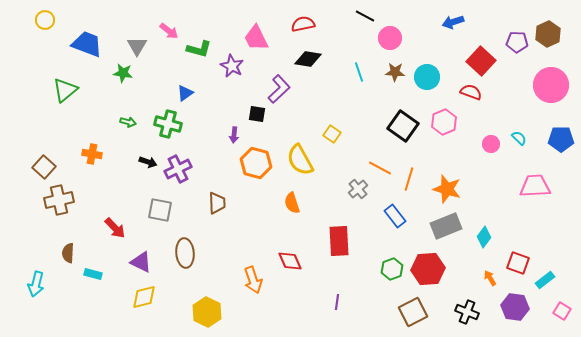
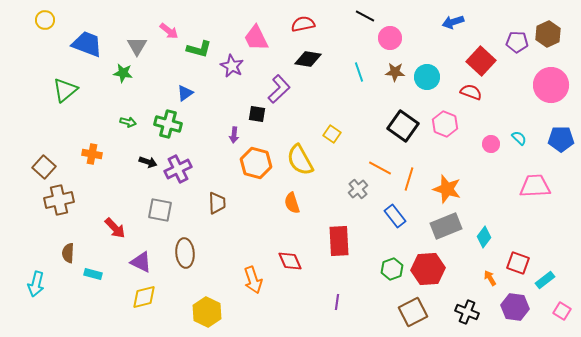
pink hexagon at (444, 122): moved 1 px right, 2 px down; rotated 15 degrees counterclockwise
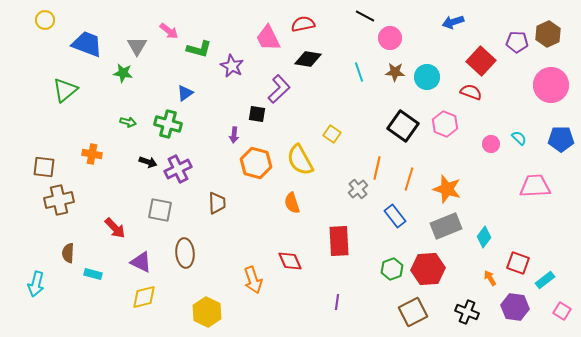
pink trapezoid at (256, 38): moved 12 px right
brown square at (44, 167): rotated 35 degrees counterclockwise
orange line at (380, 168): moved 3 px left; rotated 75 degrees clockwise
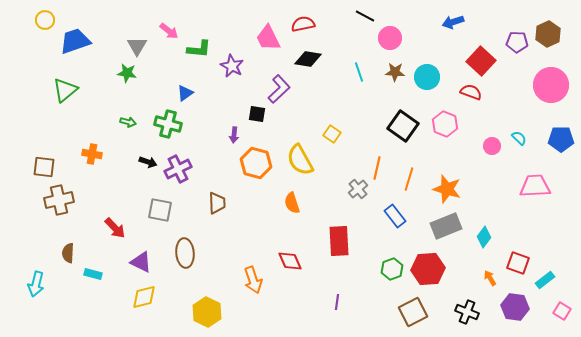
blue trapezoid at (87, 44): moved 12 px left, 3 px up; rotated 40 degrees counterclockwise
green L-shape at (199, 49): rotated 10 degrees counterclockwise
green star at (123, 73): moved 4 px right
pink circle at (491, 144): moved 1 px right, 2 px down
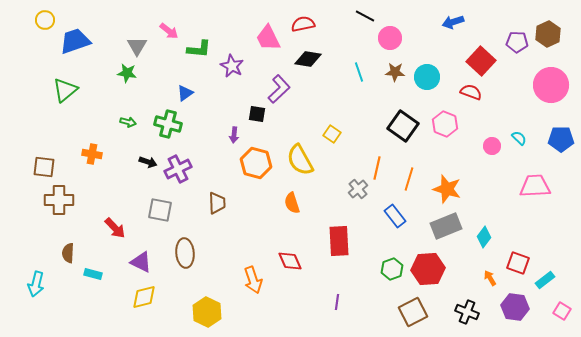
brown cross at (59, 200): rotated 12 degrees clockwise
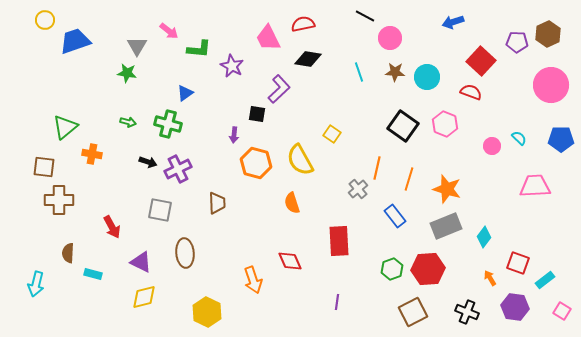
green triangle at (65, 90): moved 37 px down
red arrow at (115, 228): moved 3 px left, 1 px up; rotated 15 degrees clockwise
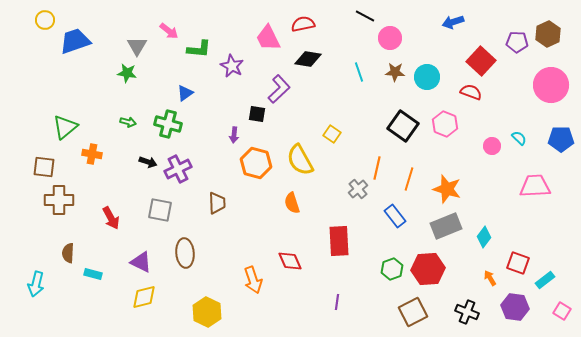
red arrow at (112, 227): moved 1 px left, 9 px up
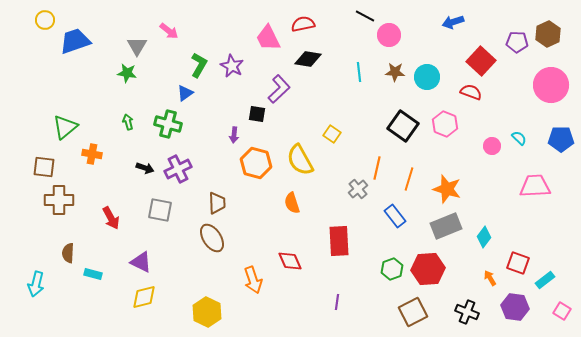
pink circle at (390, 38): moved 1 px left, 3 px up
green L-shape at (199, 49): moved 16 px down; rotated 65 degrees counterclockwise
cyan line at (359, 72): rotated 12 degrees clockwise
green arrow at (128, 122): rotated 119 degrees counterclockwise
black arrow at (148, 162): moved 3 px left, 6 px down
brown ellipse at (185, 253): moved 27 px right, 15 px up; rotated 28 degrees counterclockwise
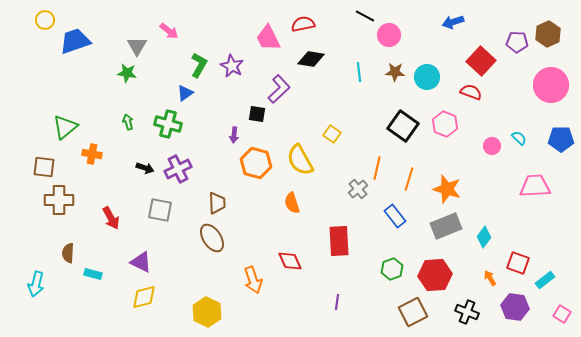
black diamond at (308, 59): moved 3 px right
red hexagon at (428, 269): moved 7 px right, 6 px down
pink square at (562, 311): moved 3 px down
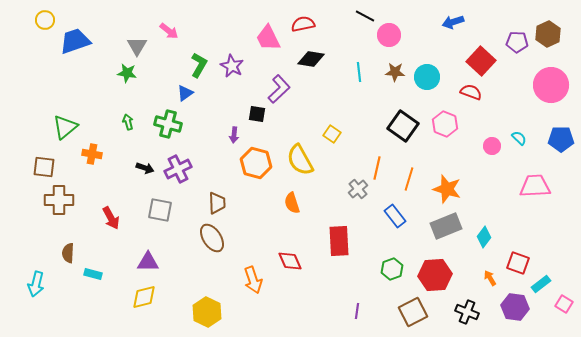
purple triangle at (141, 262): moved 7 px right; rotated 25 degrees counterclockwise
cyan rectangle at (545, 280): moved 4 px left, 4 px down
purple line at (337, 302): moved 20 px right, 9 px down
pink square at (562, 314): moved 2 px right, 10 px up
